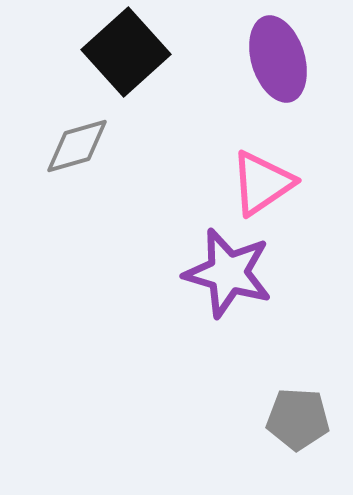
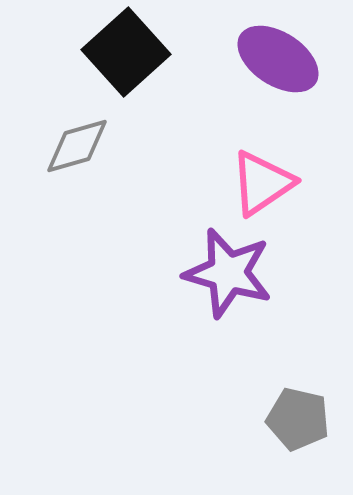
purple ellipse: rotated 40 degrees counterclockwise
gray pentagon: rotated 10 degrees clockwise
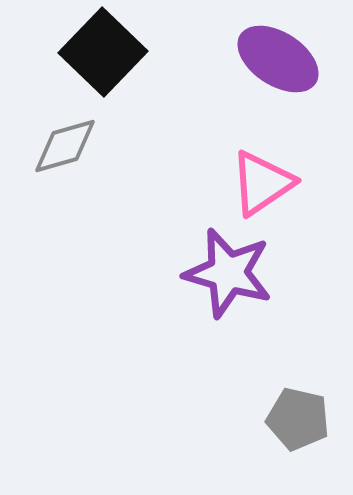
black square: moved 23 px left; rotated 4 degrees counterclockwise
gray diamond: moved 12 px left
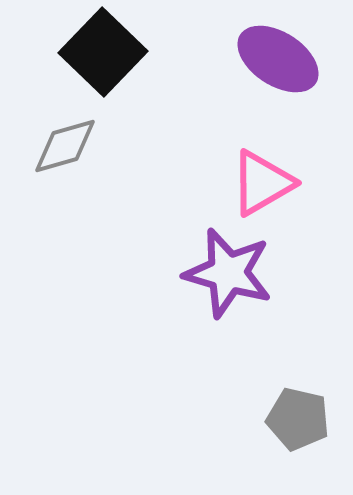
pink triangle: rotated 4 degrees clockwise
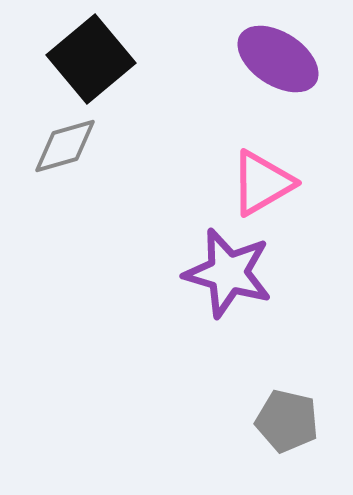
black square: moved 12 px left, 7 px down; rotated 6 degrees clockwise
gray pentagon: moved 11 px left, 2 px down
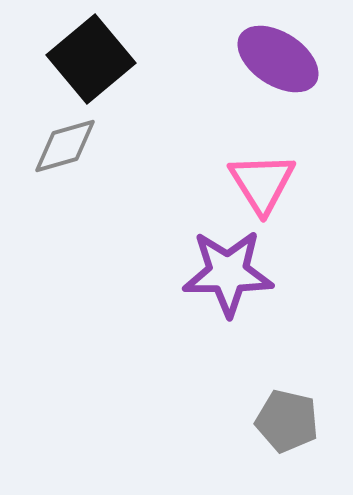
pink triangle: rotated 32 degrees counterclockwise
purple star: rotated 16 degrees counterclockwise
